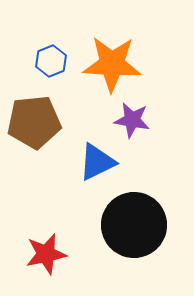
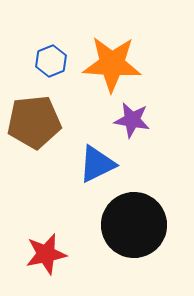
blue triangle: moved 2 px down
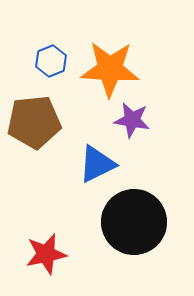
orange star: moved 2 px left, 5 px down
black circle: moved 3 px up
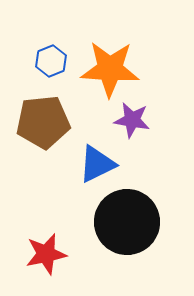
brown pentagon: moved 9 px right
black circle: moved 7 px left
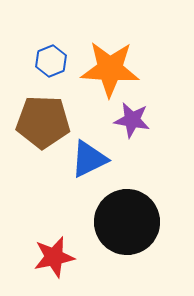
brown pentagon: rotated 8 degrees clockwise
blue triangle: moved 8 px left, 5 px up
red star: moved 8 px right, 3 px down
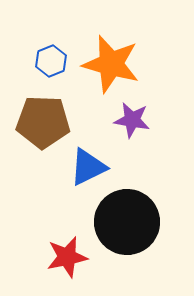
orange star: moved 1 px right, 5 px up; rotated 12 degrees clockwise
blue triangle: moved 1 px left, 8 px down
red star: moved 13 px right
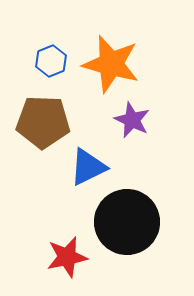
purple star: rotated 15 degrees clockwise
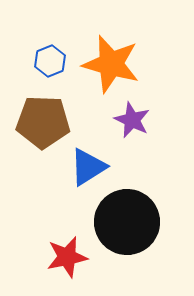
blue hexagon: moved 1 px left
blue triangle: rotated 6 degrees counterclockwise
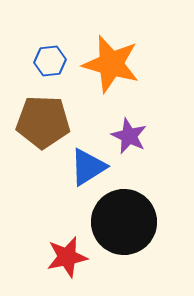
blue hexagon: rotated 16 degrees clockwise
purple star: moved 3 px left, 16 px down
black circle: moved 3 px left
